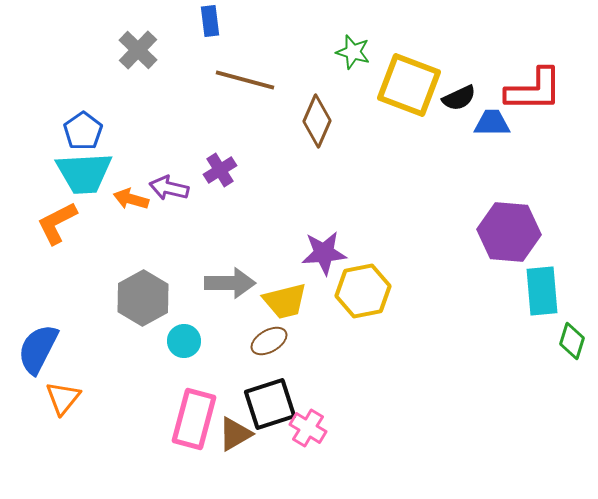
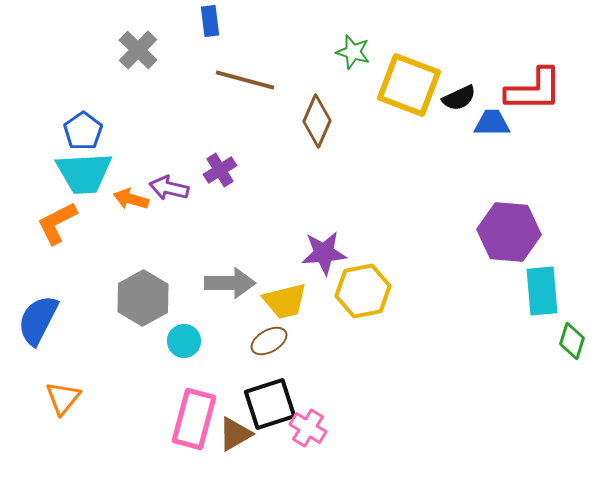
blue semicircle: moved 29 px up
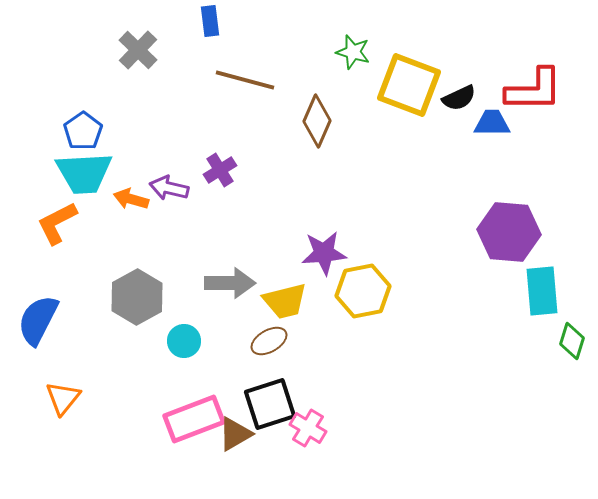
gray hexagon: moved 6 px left, 1 px up
pink rectangle: rotated 54 degrees clockwise
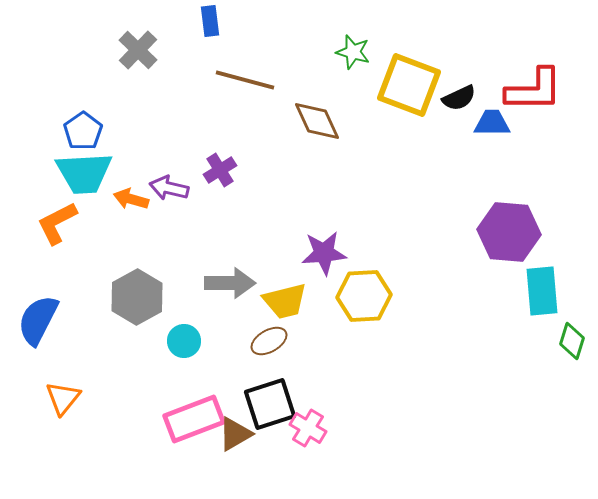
brown diamond: rotated 48 degrees counterclockwise
yellow hexagon: moved 1 px right, 5 px down; rotated 8 degrees clockwise
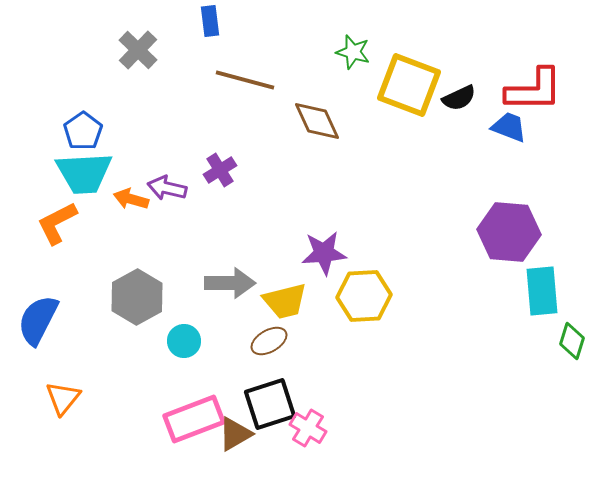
blue trapezoid: moved 17 px right, 4 px down; rotated 21 degrees clockwise
purple arrow: moved 2 px left
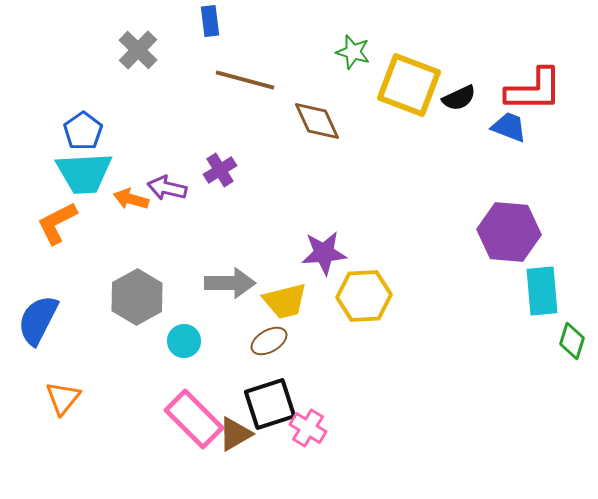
pink rectangle: rotated 66 degrees clockwise
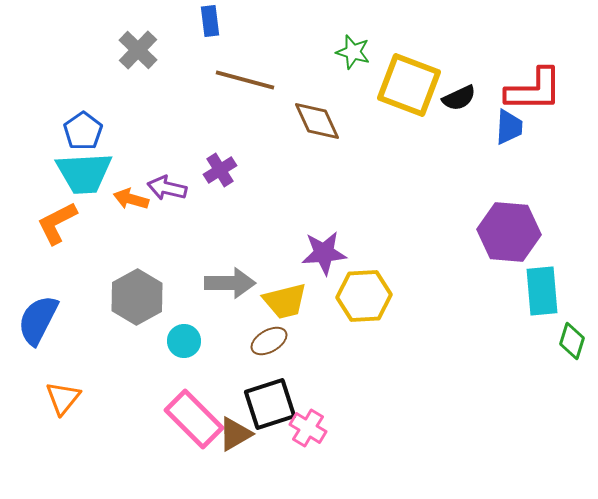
blue trapezoid: rotated 72 degrees clockwise
